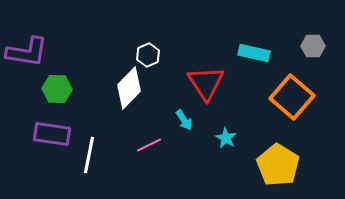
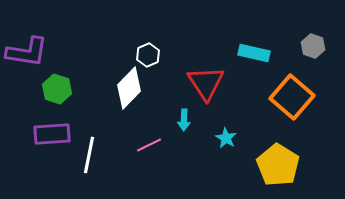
gray hexagon: rotated 20 degrees clockwise
green hexagon: rotated 16 degrees clockwise
cyan arrow: rotated 35 degrees clockwise
purple rectangle: rotated 12 degrees counterclockwise
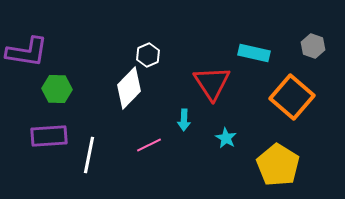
red triangle: moved 6 px right
green hexagon: rotated 16 degrees counterclockwise
purple rectangle: moved 3 px left, 2 px down
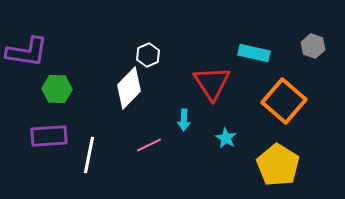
orange square: moved 8 px left, 4 px down
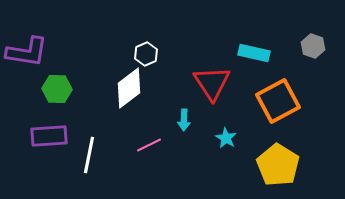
white hexagon: moved 2 px left, 1 px up
white diamond: rotated 9 degrees clockwise
orange square: moved 6 px left; rotated 21 degrees clockwise
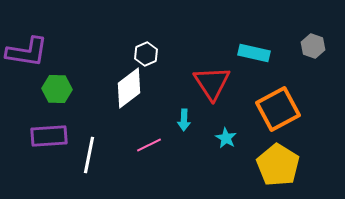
orange square: moved 8 px down
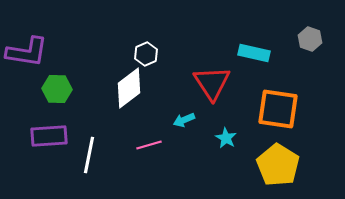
gray hexagon: moved 3 px left, 7 px up
orange square: rotated 36 degrees clockwise
cyan arrow: rotated 65 degrees clockwise
pink line: rotated 10 degrees clockwise
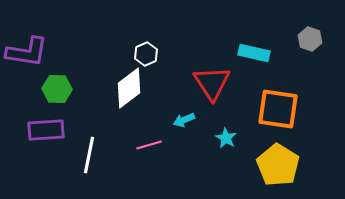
purple rectangle: moved 3 px left, 6 px up
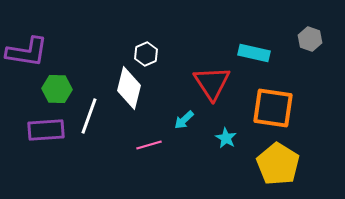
white diamond: rotated 39 degrees counterclockwise
orange square: moved 5 px left, 1 px up
cyan arrow: rotated 20 degrees counterclockwise
white line: moved 39 px up; rotated 9 degrees clockwise
yellow pentagon: moved 1 px up
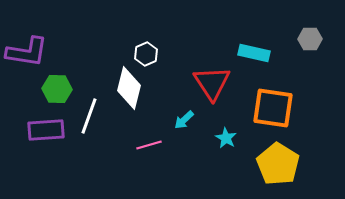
gray hexagon: rotated 20 degrees counterclockwise
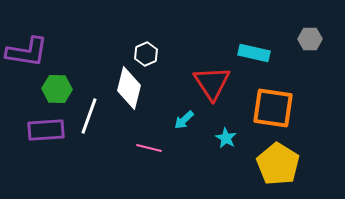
pink line: moved 3 px down; rotated 30 degrees clockwise
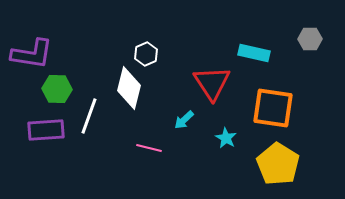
purple L-shape: moved 5 px right, 2 px down
